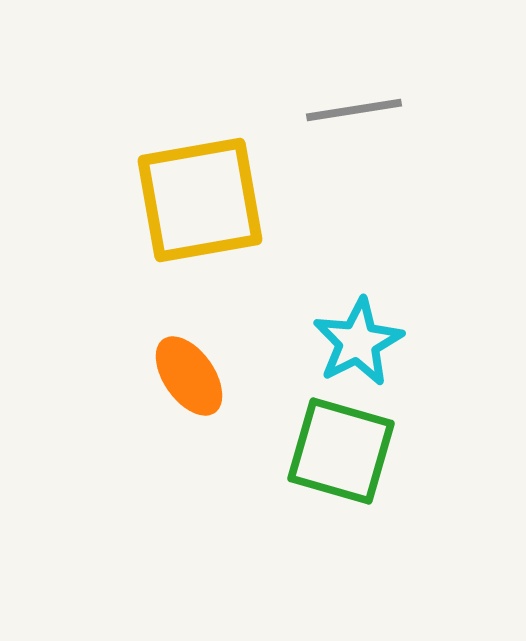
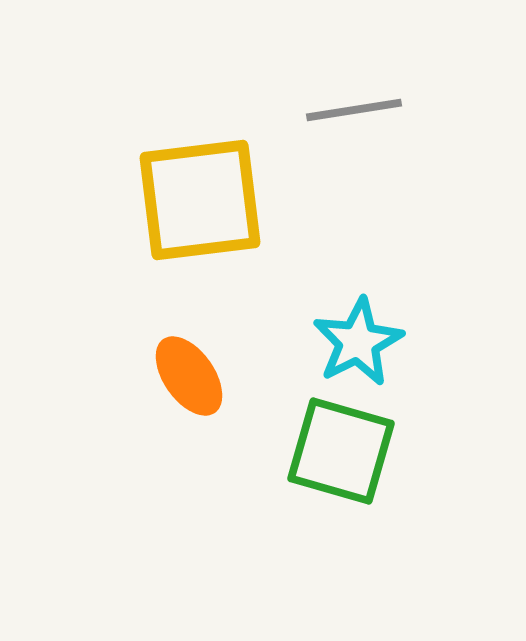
yellow square: rotated 3 degrees clockwise
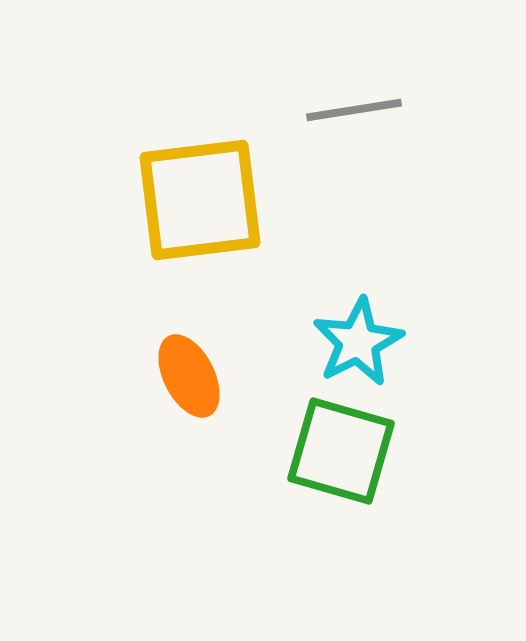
orange ellipse: rotated 8 degrees clockwise
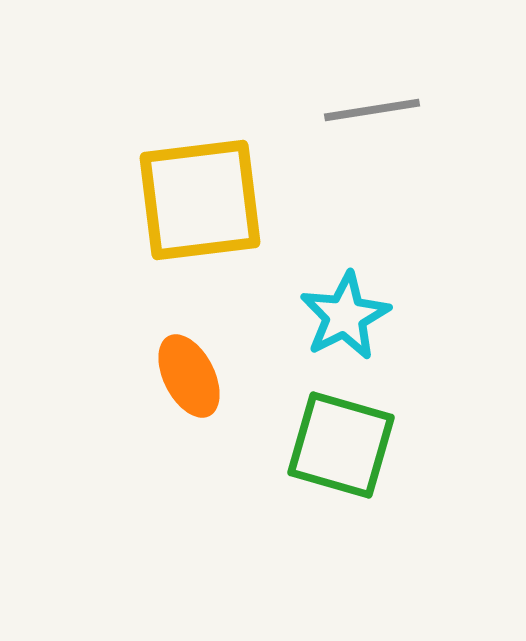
gray line: moved 18 px right
cyan star: moved 13 px left, 26 px up
green square: moved 6 px up
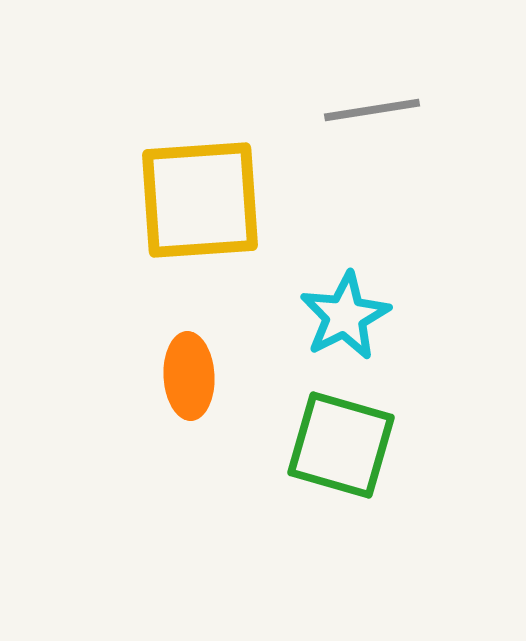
yellow square: rotated 3 degrees clockwise
orange ellipse: rotated 24 degrees clockwise
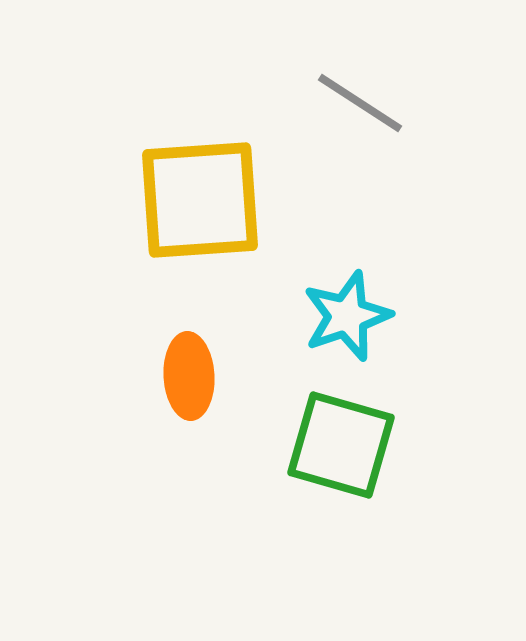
gray line: moved 12 px left, 7 px up; rotated 42 degrees clockwise
cyan star: moved 2 px right; rotated 8 degrees clockwise
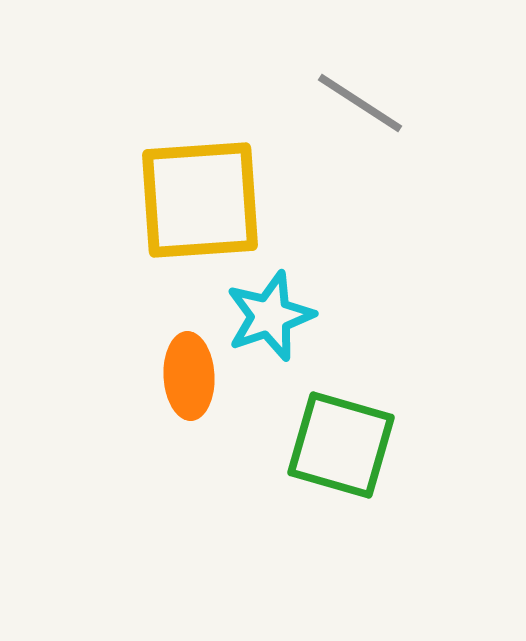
cyan star: moved 77 px left
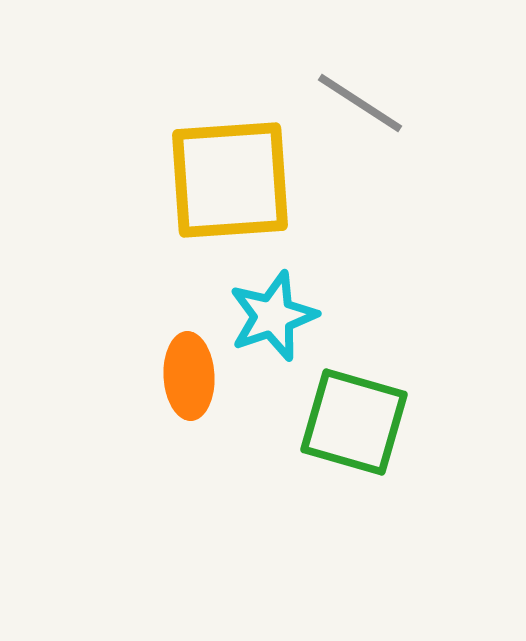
yellow square: moved 30 px right, 20 px up
cyan star: moved 3 px right
green square: moved 13 px right, 23 px up
